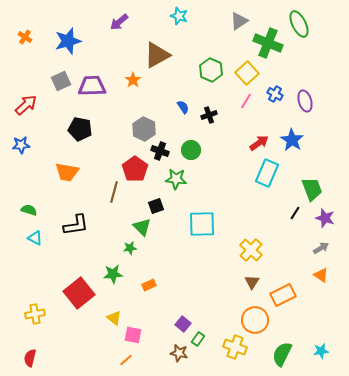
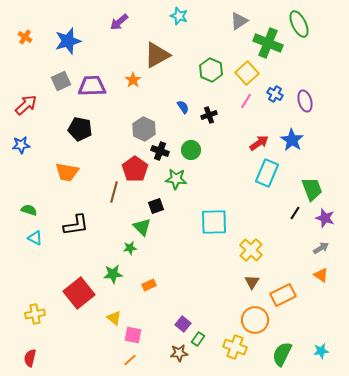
cyan square at (202, 224): moved 12 px right, 2 px up
brown star at (179, 353): rotated 18 degrees counterclockwise
orange line at (126, 360): moved 4 px right
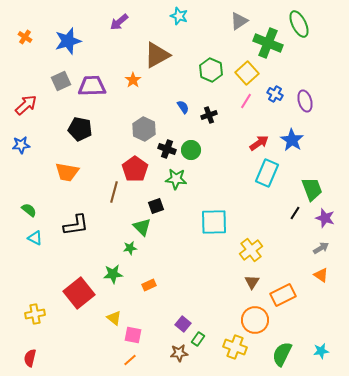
black cross at (160, 151): moved 7 px right, 2 px up
green semicircle at (29, 210): rotated 21 degrees clockwise
yellow cross at (251, 250): rotated 10 degrees clockwise
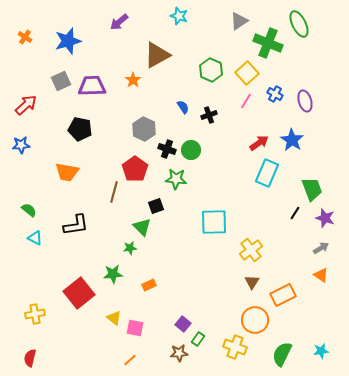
pink square at (133, 335): moved 2 px right, 7 px up
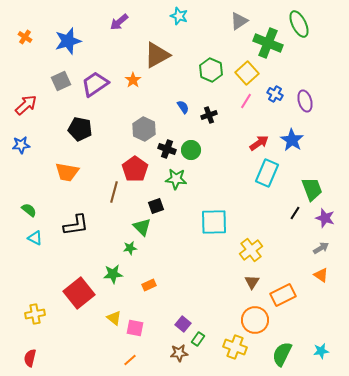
purple trapezoid at (92, 86): moved 3 px right, 2 px up; rotated 32 degrees counterclockwise
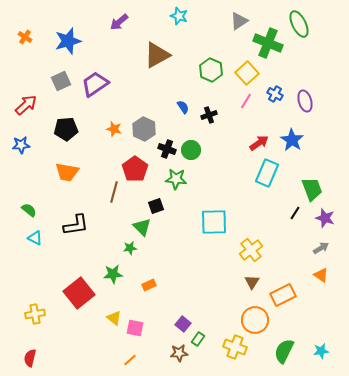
orange star at (133, 80): moved 19 px left, 49 px down; rotated 21 degrees counterclockwise
black pentagon at (80, 129): moved 14 px left; rotated 15 degrees counterclockwise
green semicircle at (282, 354): moved 2 px right, 3 px up
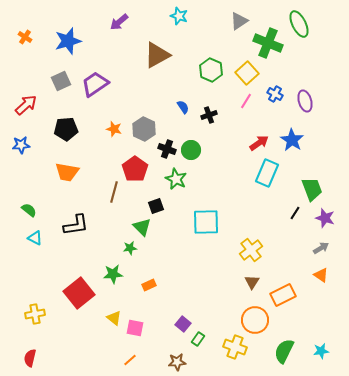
green star at (176, 179): rotated 20 degrees clockwise
cyan square at (214, 222): moved 8 px left
brown star at (179, 353): moved 2 px left, 9 px down
